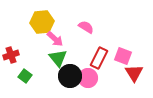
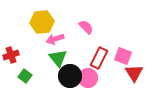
pink semicircle: rotated 14 degrees clockwise
pink arrow: rotated 120 degrees clockwise
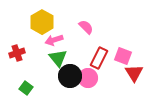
yellow hexagon: rotated 25 degrees counterclockwise
pink arrow: moved 1 px left, 1 px down
red cross: moved 6 px right, 2 px up
green square: moved 1 px right, 12 px down
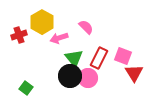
pink arrow: moved 5 px right, 2 px up
red cross: moved 2 px right, 18 px up
green triangle: moved 16 px right
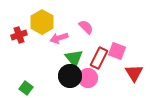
pink square: moved 6 px left, 5 px up
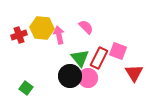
yellow hexagon: moved 6 px down; rotated 25 degrees counterclockwise
pink arrow: moved 3 px up; rotated 96 degrees clockwise
pink square: moved 1 px right
green triangle: moved 6 px right
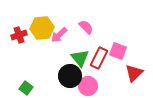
yellow hexagon: rotated 10 degrees counterclockwise
pink arrow: rotated 120 degrees counterclockwise
red triangle: rotated 18 degrees clockwise
pink circle: moved 8 px down
